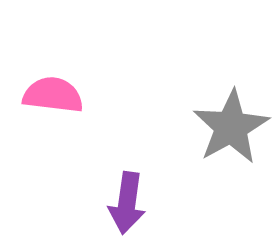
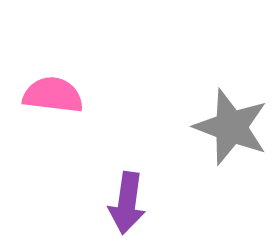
gray star: rotated 22 degrees counterclockwise
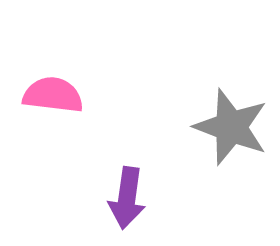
purple arrow: moved 5 px up
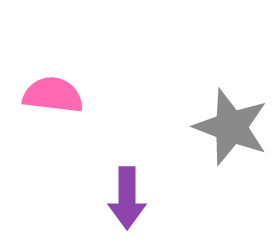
purple arrow: rotated 8 degrees counterclockwise
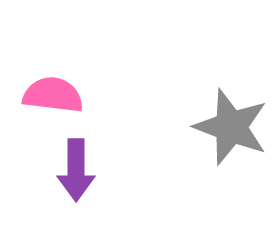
purple arrow: moved 51 px left, 28 px up
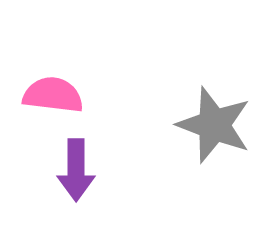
gray star: moved 17 px left, 2 px up
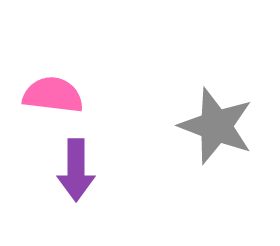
gray star: moved 2 px right, 1 px down
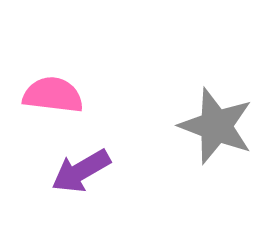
purple arrow: moved 5 px right, 1 px down; rotated 60 degrees clockwise
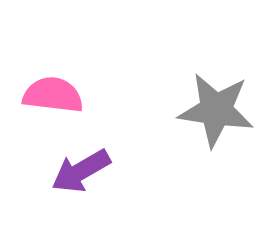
gray star: moved 16 px up; rotated 12 degrees counterclockwise
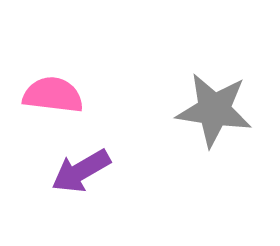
gray star: moved 2 px left
